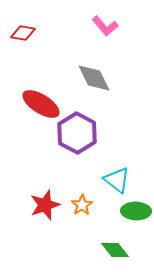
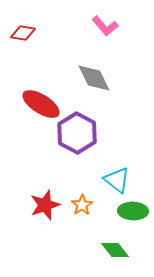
green ellipse: moved 3 px left
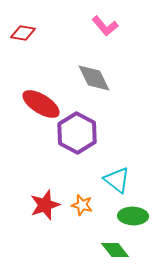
orange star: rotated 25 degrees counterclockwise
green ellipse: moved 5 px down
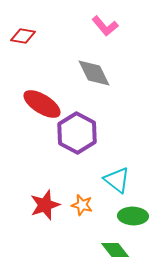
red diamond: moved 3 px down
gray diamond: moved 5 px up
red ellipse: moved 1 px right
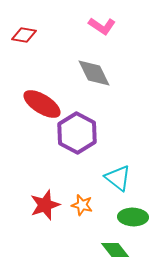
pink L-shape: moved 3 px left; rotated 16 degrees counterclockwise
red diamond: moved 1 px right, 1 px up
cyan triangle: moved 1 px right, 2 px up
green ellipse: moved 1 px down
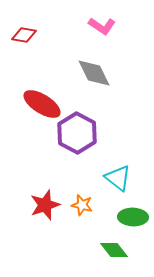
green diamond: moved 1 px left
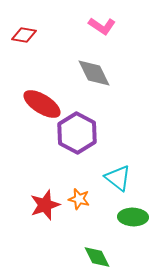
orange star: moved 3 px left, 6 px up
green diamond: moved 17 px left, 7 px down; rotated 12 degrees clockwise
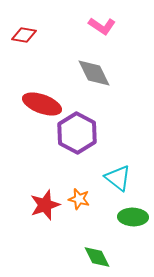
red ellipse: rotated 12 degrees counterclockwise
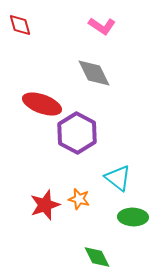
red diamond: moved 4 px left, 10 px up; rotated 65 degrees clockwise
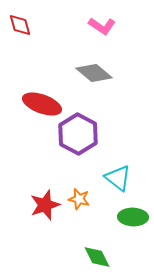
gray diamond: rotated 24 degrees counterclockwise
purple hexagon: moved 1 px right, 1 px down
